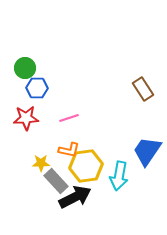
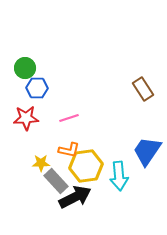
cyan arrow: rotated 16 degrees counterclockwise
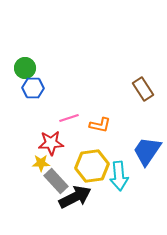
blue hexagon: moved 4 px left
red star: moved 25 px right, 25 px down
orange L-shape: moved 31 px right, 25 px up
yellow hexagon: moved 6 px right
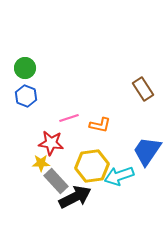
blue hexagon: moved 7 px left, 8 px down; rotated 20 degrees clockwise
red star: rotated 10 degrees clockwise
cyan arrow: rotated 76 degrees clockwise
